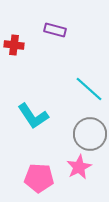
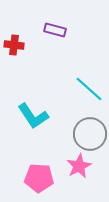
pink star: moved 1 px up
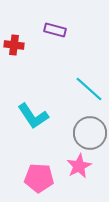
gray circle: moved 1 px up
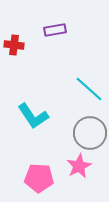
purple rectangle: rotated 25 degrees counterclockwise
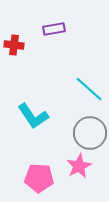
purple rectangle: moved 1 px left, 1 px up
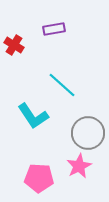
red cross: rotated 24 degrees clockwise
cyan line: moved 27 px left, 4 px up
gray circle: moved 2 px left
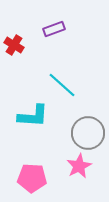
purple rectangle: rotated 10 degrees counterclockwise
cyan L-shape: rotated 52 degrees counterclockwise
pink pentagon: moved 7 px left
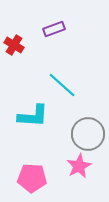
gray circle: moved 1 px down
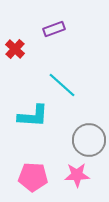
red cross: moved 1 px right, 4 px down; rotated 12 degrees clockwise
gray circle: moved 1 px right, 6 px down
pink star: moved 2 px left, 9 px down; rotated 25 degrees clockwise
pink pentagon: moved 1 px right, 1 px up
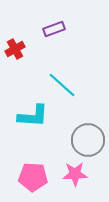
red cross: rotated 18 degrees clockwise
gray circle: moved 1 px left
pink star: moved 2 px left, 1 px up
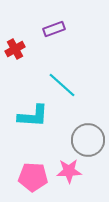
pink star: moved 6 px left, 3 px up
